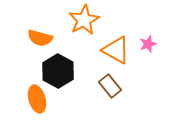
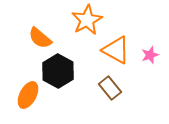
orange star: moved 3 px right
orange semicircle: rotated 25 degrees clockwise
pink star: moved 2 px right, 11 px down
brown rectangle: moved 2 px down
orange ellipse: moved 9 px left, 4 px up; rotated 44 degrees clockwise
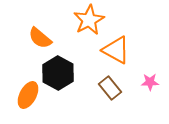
orange star: moved 2 px right
pink star: moved 27 px down; rotated 18 degrees clockwise
black hexagon: moved 2 px down
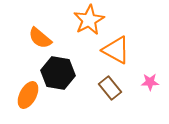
black hexagon: rotated 20 degrees counterclockwise
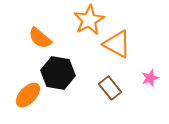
orange triangle: moved 1 px right, 6 px up
pink star: moved 4 px up; rotated 18 degrees counterclockwise
orange ellipse: rotated 16 degrees clockwise
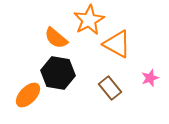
orange semicircle: moved 16 px right
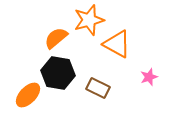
orange star: rotated 12 degrees clockwise
orange semicircle: rotated 100 degrees clockwise
pink star: moved 1 px left, 1 px up
brown rectangle: moved 12 px left; rotated 25 degrees counterclockwise
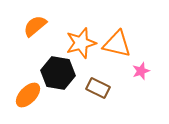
orange star: moved 8 px left, 23 px down
orange semicircle: moved 21 px left, 12 px up
orange triangle: rotated 16 degrees counterclockwise
pink star: moved 8 px left, 6 px up
